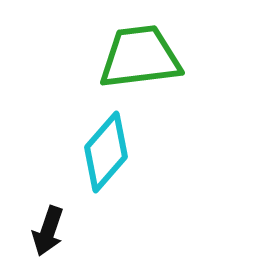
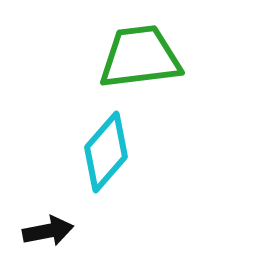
black arrow: rotated 120 degrees counterclockwise
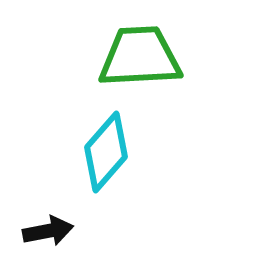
green trapezoid: rotated 4 degrees clockwise
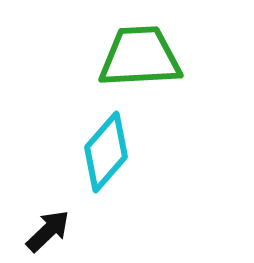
black arrow: rotated 33 degrees counterclockwise
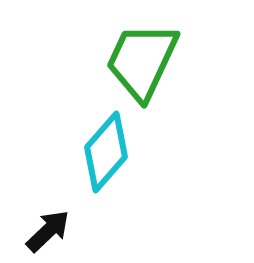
green trapezoid: moved 2 px right, 4 px down; rotated 62 degrees counterclockwise
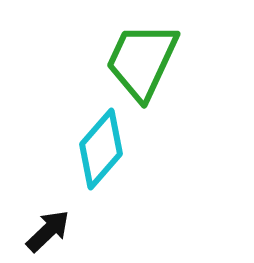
cyan diamond: moved 5 px left, 3 px up
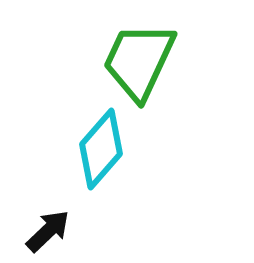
green trapezoid: moved 3 px left
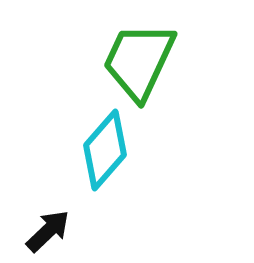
cyan diamond: moved 4 px right, 1 px down
